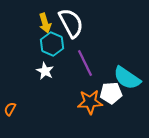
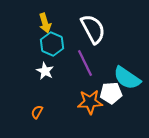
white semicircle: moved 22 px right, 6 px down
orange semicircle: moved 27 px right, 3 px down
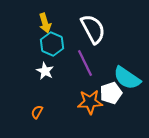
white pentagon: rotated 15 degrees counterclockwise
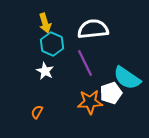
white semicircle: rotated 68 degrees counterclockwise
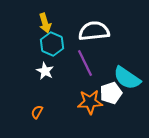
white semicircle: moved 1 px right, 2 px down
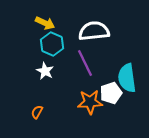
yellow arrow: rotated 48 degrees counterclockwise
cyan semicircle: rotated 48 degrees clockwise
